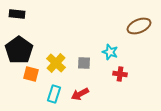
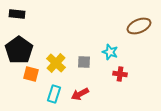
gray square: moved 1 px up
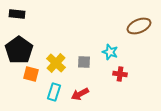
cyan rectangle: moved 2 px up
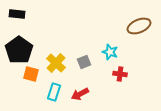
gray square: rotated 24 degrees counterclockwise
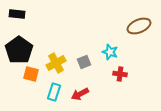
yellow cross: rotated 18 degrees clockwise
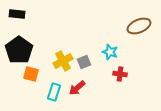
yellow cross: moved 7 px right, 2 px up
red arrow: moved 3 px left, 6 px up; rotated 12 degrees counterclockwise
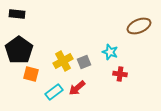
cyan rectangle: rotated 36 degrees clockwise
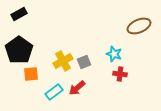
black rectangle: moved 2 px right; rotated 35 degrees counterclockwise
cyan star: moved 4 px right, 2 px down
orange square: rotated 21 degrees counterclockwise
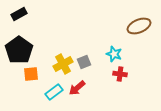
yellow cross: moved 3 px down
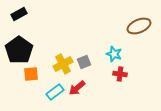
cyan rectangle: moved 1 px right
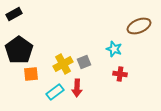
black rectangle: moved 5 px left
cyan star: moved 5 px up
red arrow: rotated 48 degrees counterclockwise
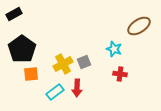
brown ellipse: rotated 10 degrees counterclockwise
black pentagon: moved 3 px right, 1 px up
